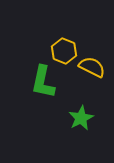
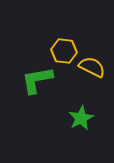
yellow hexagon: rotated 15 degrees counterclockwise
green L-shape: moved 6 px left, 2 px up; rotated 68 degrees clockwise
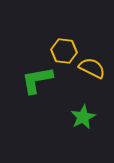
yellow semicircle: moved 1 px down
green star: moved 2 px right, 1 px up
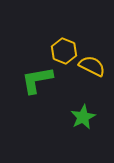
yellow hexagon: rotated 15 degrees clockwise
yellow semicircle: moved 2 px up
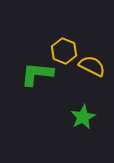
green L-shape: moved 6 px up; rotated 16 degrees clockwise
